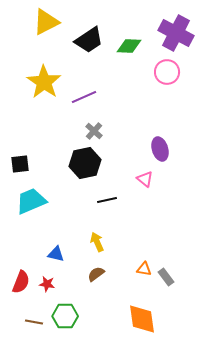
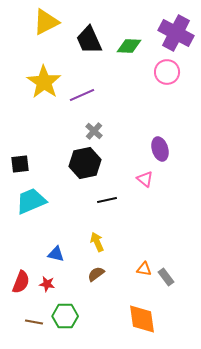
black trapezoid: rotated 100 degrees clockwise
purple line: moved 2 px left, 2 px up
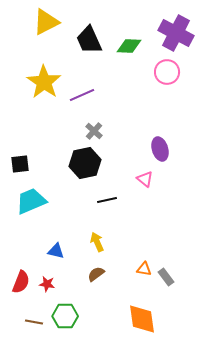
blue triangle: moved 3 px up
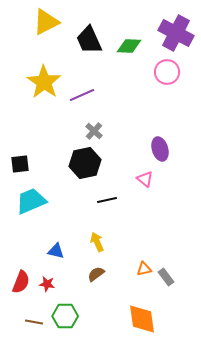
orange triangle: rotated 21 degrees counterclockwise
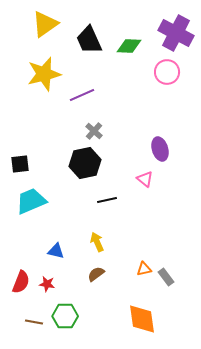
yellow triangle: moved 1 px left, 2 px down; rotated 8 degrees counterclockwise
yellow star: moved 8 px up; rotated 24 degrees clockwise
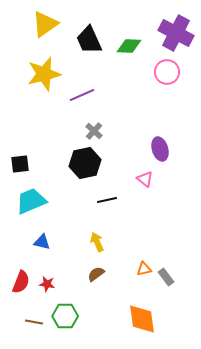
blue triangle: moved 14 px left, 9 px up
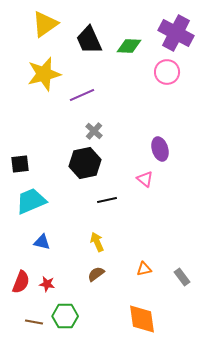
gray rectangle: moved 16 px right
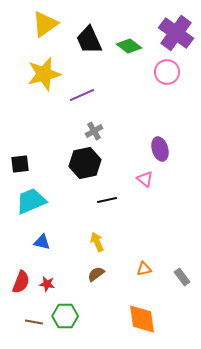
purple cross: rotated 8 degrees clockwise
green diamond: rotated 35 degrees clockwise
gray cross: rotated 18 degrees clockwise
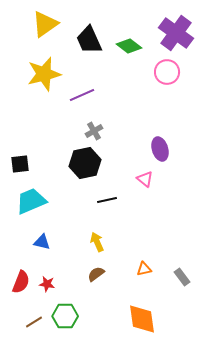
brown line: rotated 42 degrees counterclockwise
